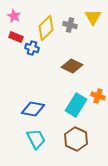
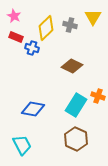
cyan trapezoid: moved 14 px left, 6 px down
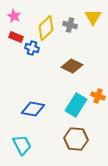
brown hexagon: rotated 20 degrees counterclockwise
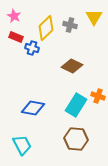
yellow triangle: moved 1 px right
blue diamond: moved 1 px up
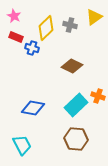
yellow triangle: rotated 24 degrees clockwise
cyan rectangle: rotated 15 degrees clockwise
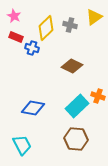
cyan rectangle: moved 1 px right, 1 px down
